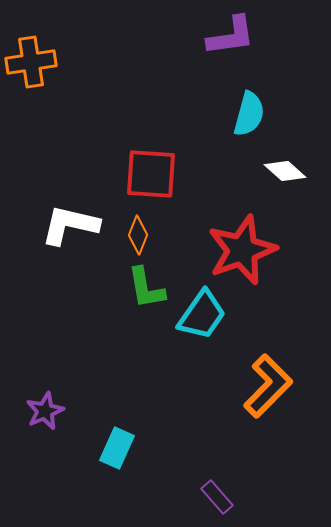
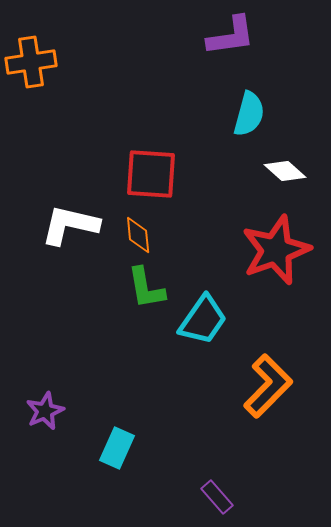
orange diamond: rotated 27 degrees counterclockwise
red star: moved 34 px right
cyan trapezoid: moved 1 px right, 5 px down
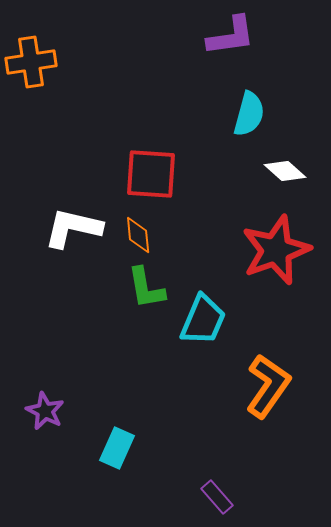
white L-shape: moved 3 px right, 3 px down
cyan trapezoid: rotated 12 degrees counterclockwise
orange L-shape: rotated 10 degrees counterclockwise
purple star: rotated 21 degrees counterclockwise
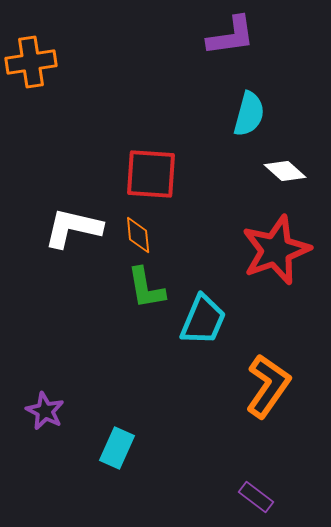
purple rectangle: moved 39 px right; rotated 12 degrees counterclockwise
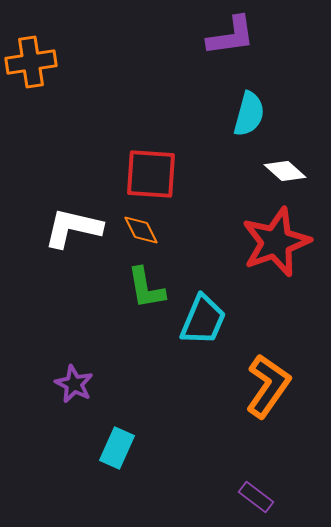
orange diamond: moved 3 px right, 5 px up; rotated 21 degrees counterclockwise
red star: moved 8 px up
purple star: moved 29 px right, 27 px up
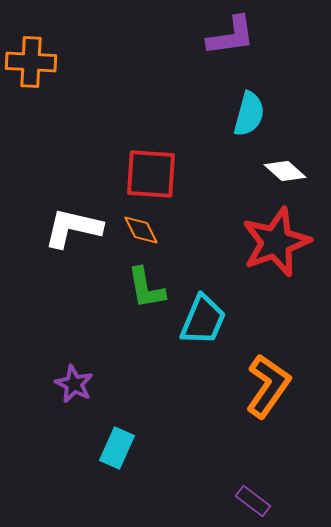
orange cross: rotated 12 degrees clockwise
purple rectangle: moved 3 px left, 4 px down
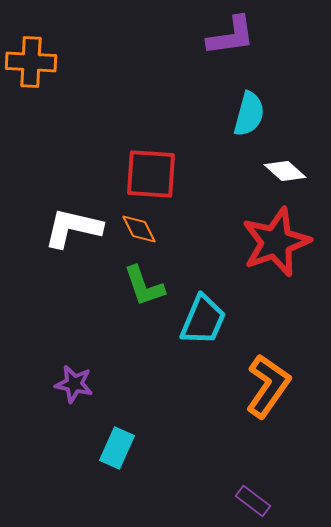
orange diamond: moved 2 px left, 1 px up
green L-shape: moved 2 px left, 2 px up; rotated 9 degrees counterclockwise
purple star: rotated 15 degrees counterclockwise
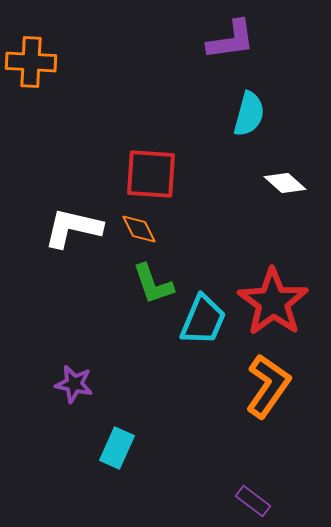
purple L-shape: moved 4 px down
white diamond: moved 12 px down
red star: moved 3 px left, 60 px down; rotated 16 degrees counterclockwise
green L-shape: moved 9 px right, 2 px up
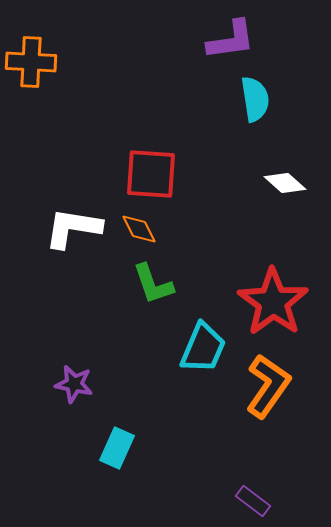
cyan semicircle: moved 6 px right, 15 px up; rotated 24 degrees counterclockwise
white L-shape: rotated 4 degrees counterclockwise
cyan trapezoid: moved 28 px down
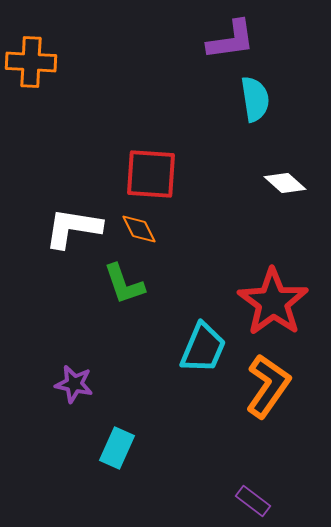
green L-shape: moved 29 px left
